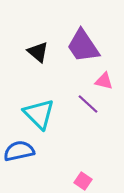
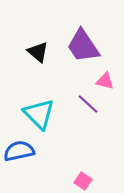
pink triangle: moved 1 px right
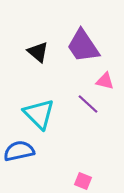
pink square: rotated 12 degrees counterclockwise
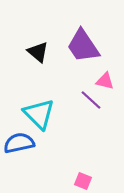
purple line: moved 3 px right, 4 px up
blue semicircle: moved 8 px up
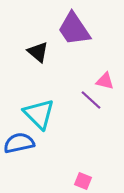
purple trapezoid: moved 9 px left, 17 px up
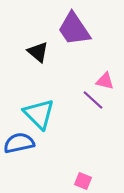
purple line: moved 2 px right
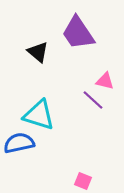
purple trapezoid: moved 4 px right, 4 px down
cyan triangle: moved 1 px down; rotated 28 degrees counterclockwise
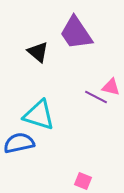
purple trapezoid: moved 2 px left
pink triangle: moved 6 px right, 6 px down
purple line: moved 3 px right, 3 px up; rotated 15 degrees counterclockwise
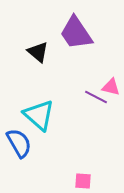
cyan triangle: rotated 24 degrees clockwise
blue semicircle: rotated 72 degrees clockwise
pink square: rotated 18 degrees counterclockwise
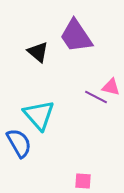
purple trapezoid: moved 3 px down
cyan triangle: rotated 8 degrees clockwise
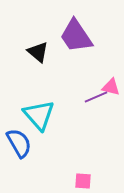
purple line: rotated 50 degrees counterclockwise
